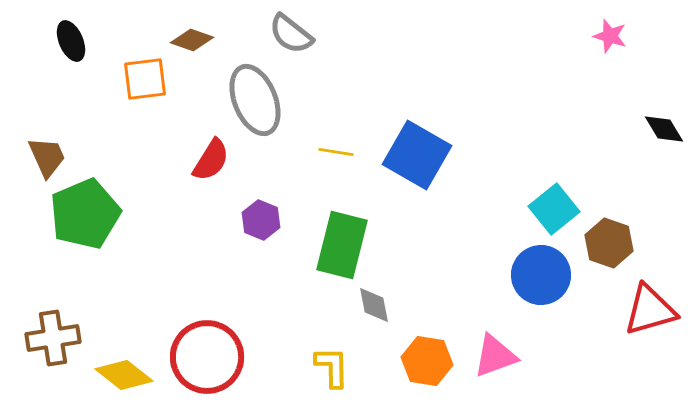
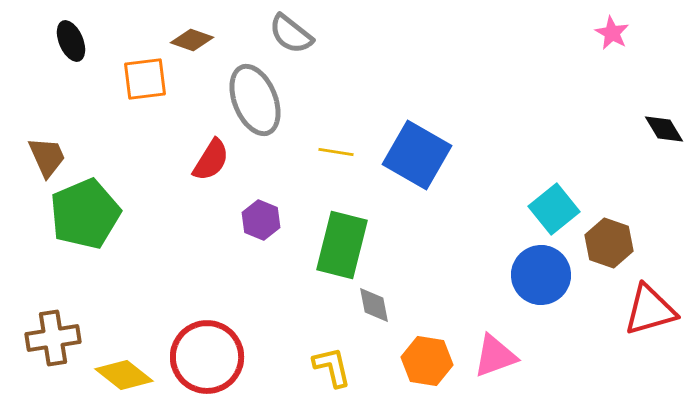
pink star: moved 2 px right, 3 px up; rotated 12 degrees clockwise
yellow L-shape: rotated 12 degrees counterclockwise
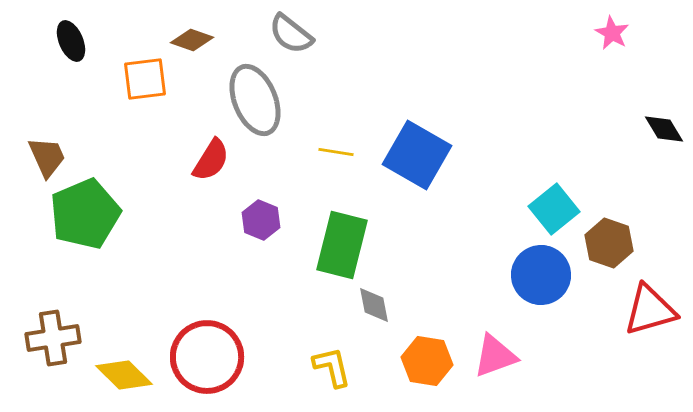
yellow diamond: rotated 6 degrees clockwise
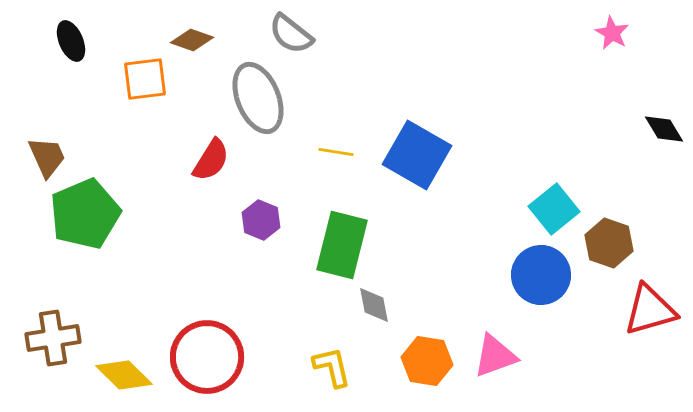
gray ellipse: moved 3 px right, 2 px up
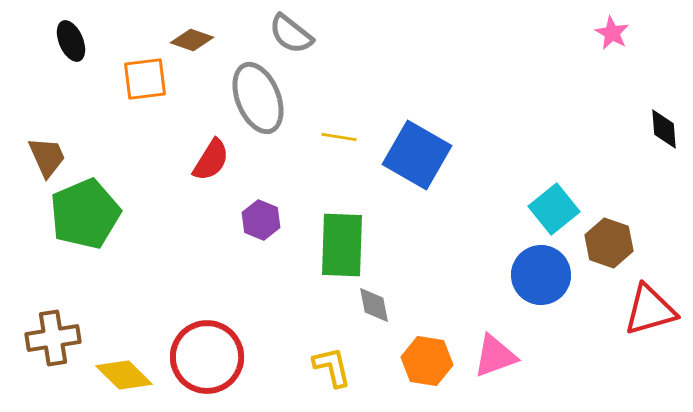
black diamond: rotated 27 degrees clockwise
yellow line: moved 3 px right, 15 px up
green rectangle: rotated 12 degrees counterclockwise
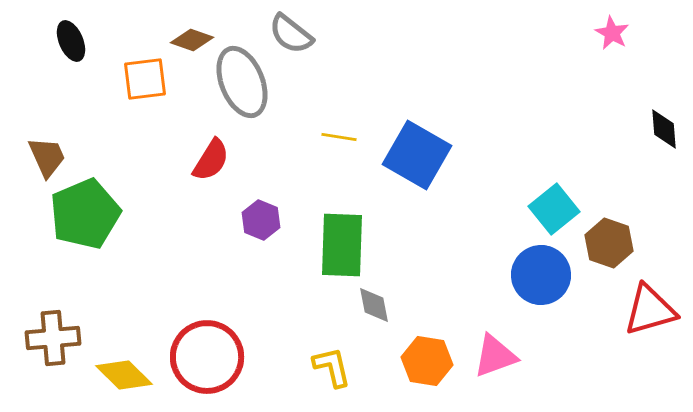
gray ellipse: moved 16 px left, 16 px up
brown cross: rotated 4 degrees clockwise
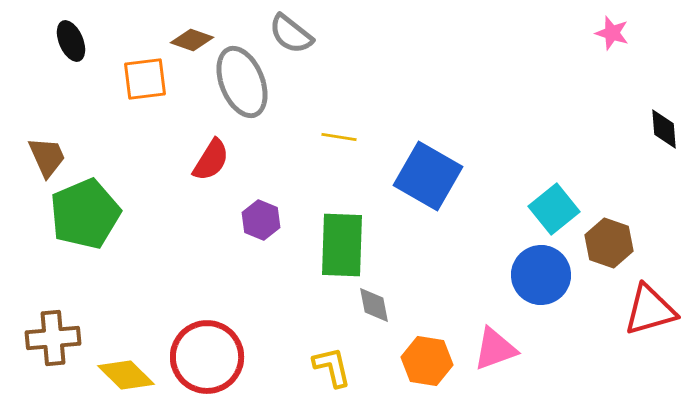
pink star: rotated 12 degrees counterclockwise
blue square: moved 11 px right, 21 px down
pink triangle: moved 7 px up
yellow diamond: moved 2 px right
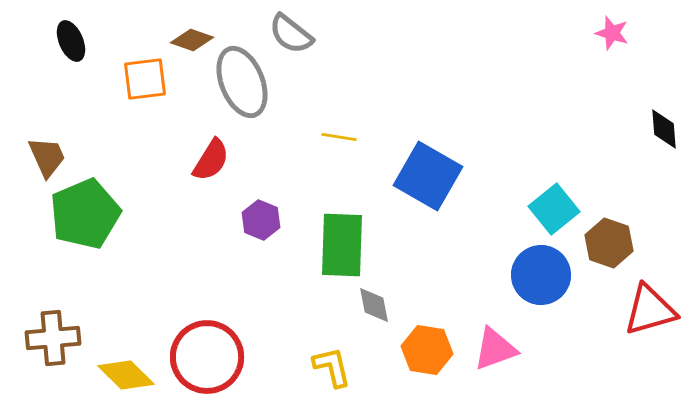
orange hexagon: moved 11 px up
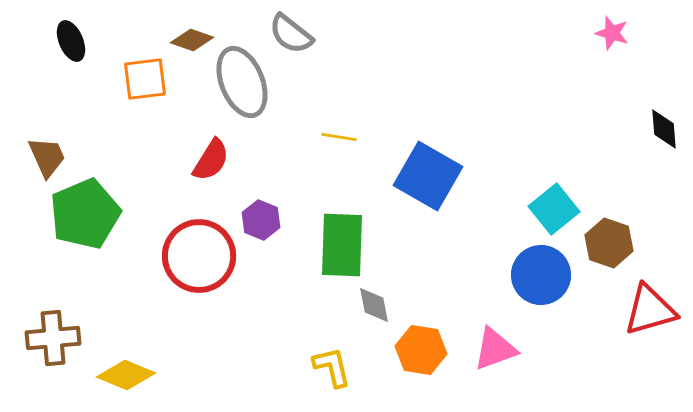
orange hexagon: moved 6 px left
red circle: moved 8 px left, 101 px up
yellow diamond: rotated 22 degrees counterclockwise
